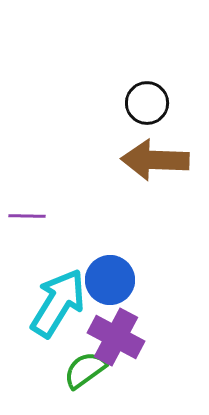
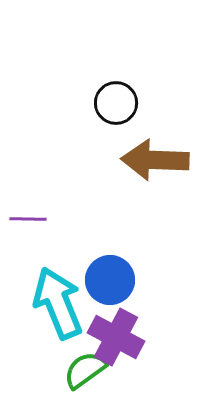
black circle: moved 31 px left
purple line: moved 1 px right, 3 px down
cyan arrow: rotated 54 degrees counterclockwise
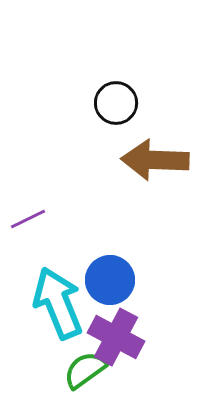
purple line: rotated 27 degrees counterclockwise
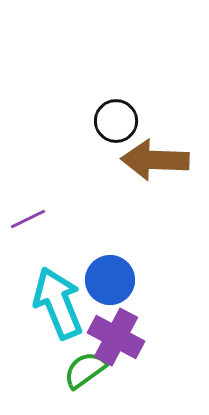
black circle: moved 18 px down
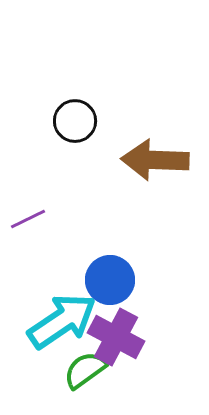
black circle: moved 41 px left
cyan arrow: moved 4 px right, 18 px down; rotated 78 degrees clockwise
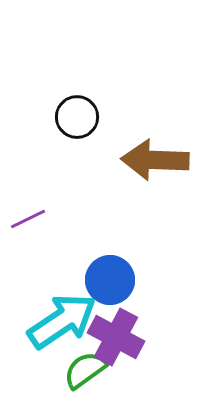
black circle: moved 2 px right, 4 px up
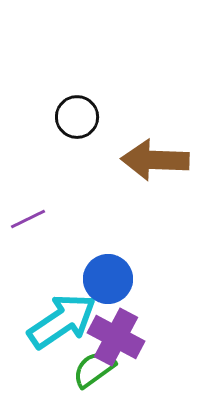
blue circle: moved 2 px left, 1 px up
green semicircle: moved 9 px right, 1 px up
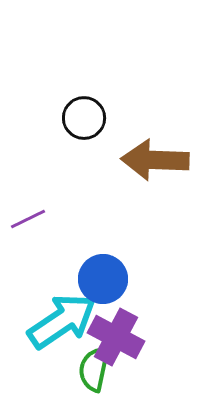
black circle: moved 7 px right, 1 px down
blue circle: moved 5 px left
green semicircle: rotated 42 degrees counterclockwise
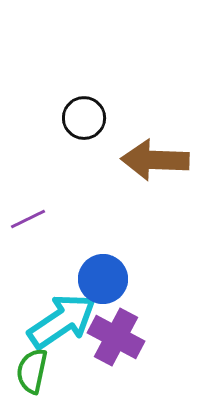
green semicircle: moved 62 px left, 2 px down
